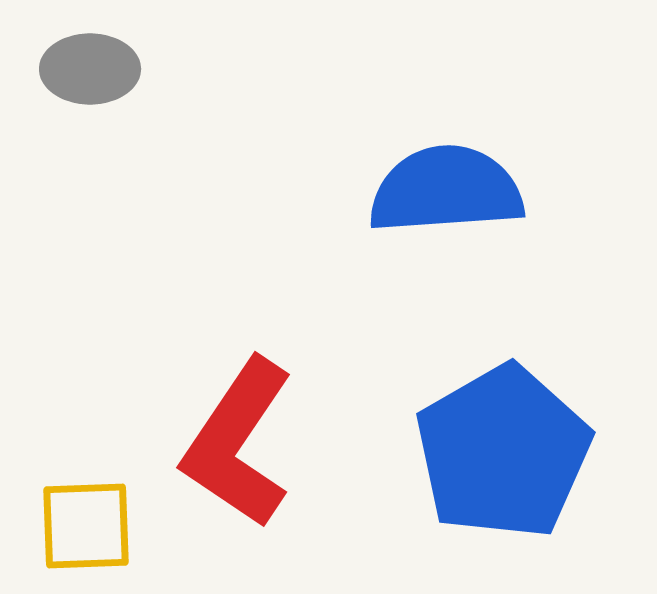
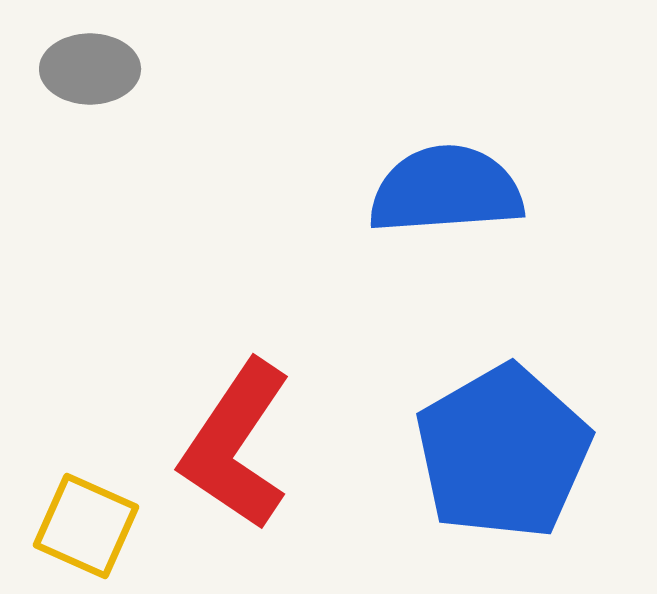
red L-shape: moved 2 px left, 2 px down
yellow square: rotated 26 degrees clockwise
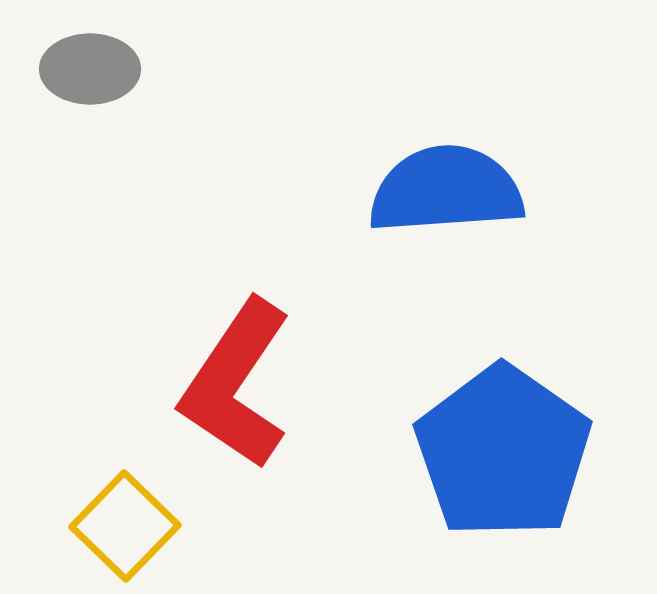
red L-shape: moved 61 px up
blue pentagon: rotated 7 degrees counterclockwise
yellow square: moved 39 px right; rotated 20 degrees clockwise
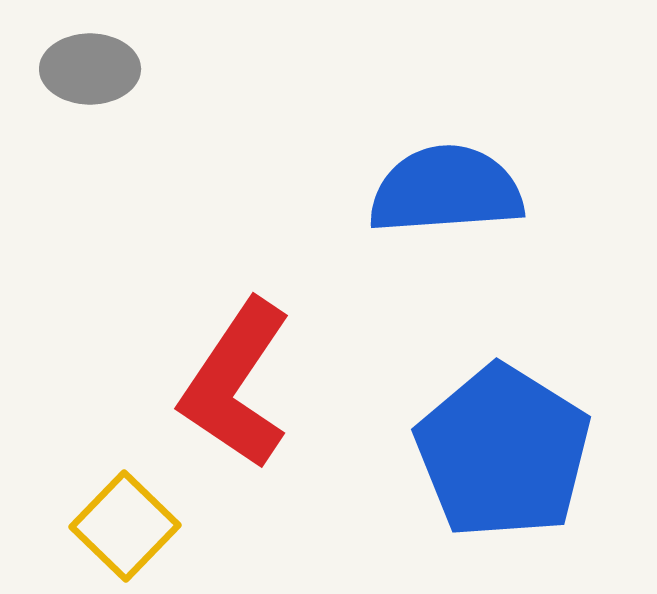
blue pentagon: rotated 3 degrees counterclockwise
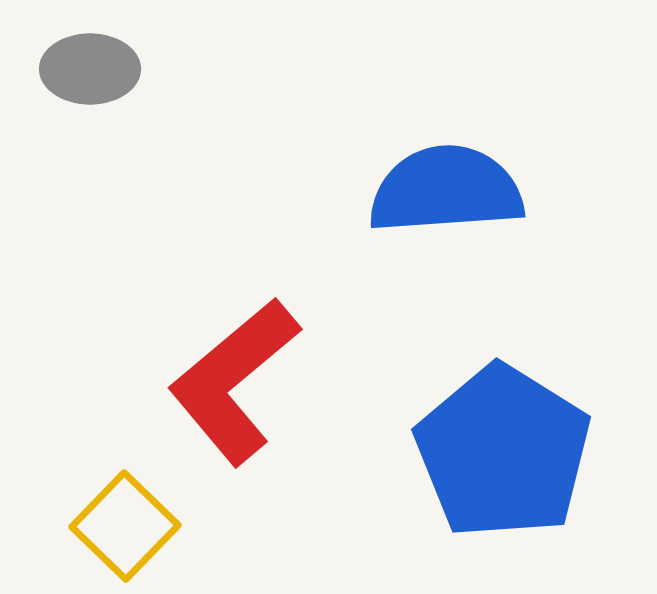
red L-shape: moved 2 px left, 3 px up; rotated 16 degrees clockwise
